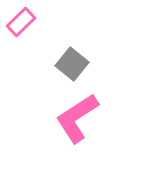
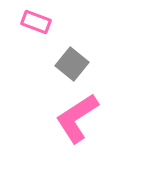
pink rectangle: moved 15 px right; rotated 64 degrees clockwise
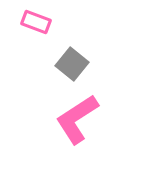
pink L-shape: moved 1 px down
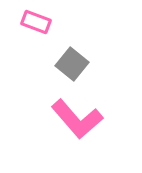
pink L-shape: rotated 98 degrees counterclockwise
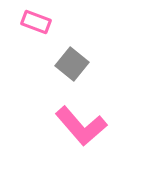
pink L-shape: moved 4 px right, 7 px down
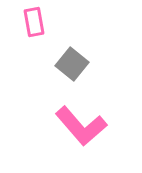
pink rectangle: moved 2 px left; rotated 60 degrees clockwise
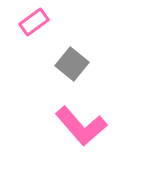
pink rectangle: rotated 64 degrees clockwise
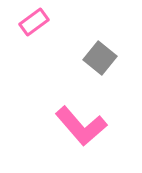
gray square: moved 28 px right, 6 px up
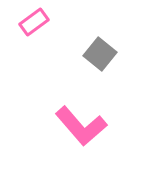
gray square: moved 4 px up
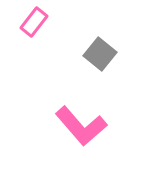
pink rectangle: rotated 16 degrees counterclockwise
